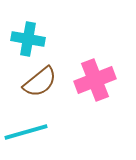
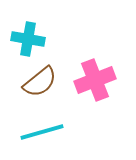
cyan line: moved 16 px right
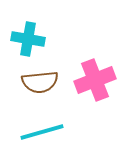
brown semicircle: rotated 33 degrees clockwise
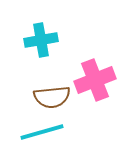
cyan cross: moved 13 px right, 1 px down; rotated 20 degrees counterclockwise
brown semicircle: moved 12 px right, 15 px down
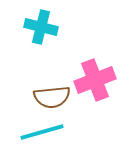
cyan cross: moved 13 px up; rotated 24 degrees clockwise
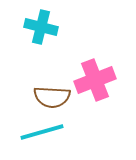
brown semicircle: rotated 9 degrees clockwise
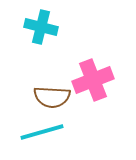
pink cross: moved 2 px left
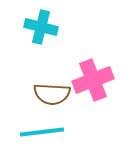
brown semicircle: moved 3 px up
cyan line: rotated 9 degrees clockwise
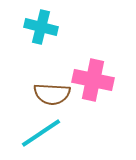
pink cross: rotated 33 degrees clockwise
cyan line: moved 1 px left, 1 px down; rotated 27 degrees counterclockwise
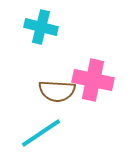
brown semicircle: moved 5 px right, 3 px up
